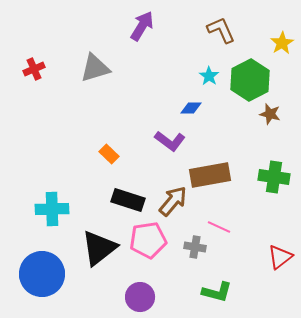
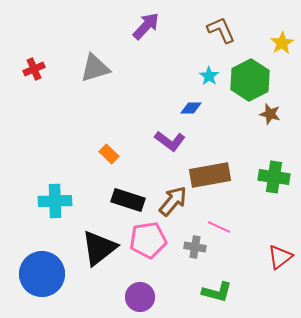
purple arrow: moved 4 px right; rotated 12 degrees clockwise
cyan cross: moved 3 px right, 8 px up
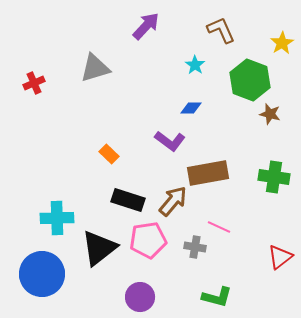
red cross: moved 14 px down
cyan star: moved 14 px left, 11 px up
green hexagon: rotated 12 degrees counterclockwise
brown rectangle: moved 2 px left, 2 px up
cyan cross: moved 2 px right, 17 px down
green L-shape: moved 5 px down
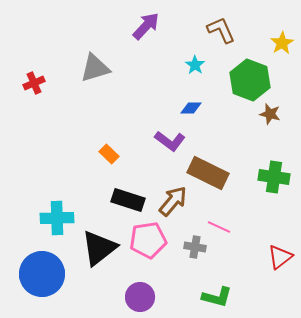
brown rectangle: rotated 36 degrees clockwise
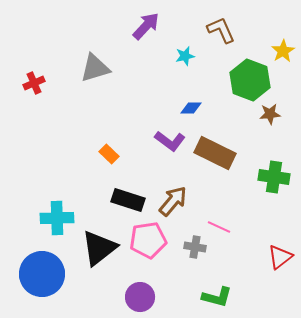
yellow star: moved 1 px right, 8 px down
cyan star: moved 10 px left, 9 px up; rotated 24 degrees clockwise
brown star: rotated 20 degrees counterclockwise
brown rectangle: moved 7 px right, 20 px up
